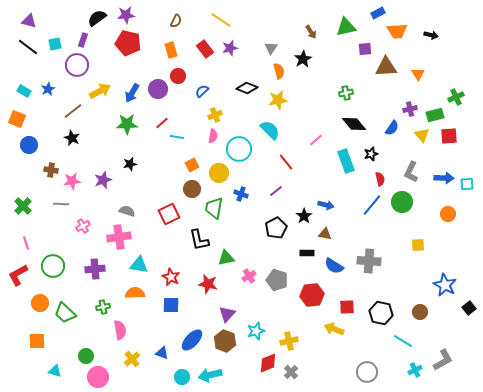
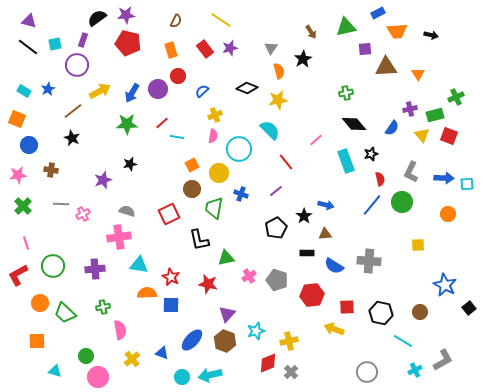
red square at (449, 136): rotated 24 degrees clockwise
pink star at (72, 181): moved 54 px left, 6 px up
pink cross at (83, 226): moved 12 px up
brown triangle at (325, 234): rotated 16 degrees counterclockwise
orange semicircle at (135, 293): moved 12 px right
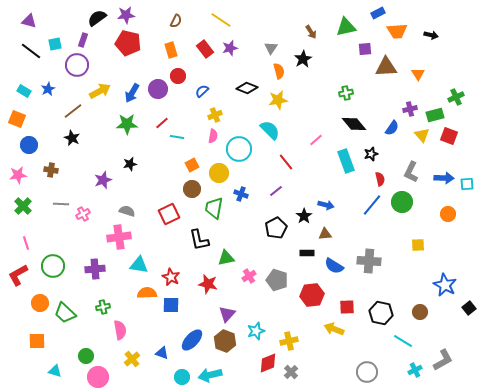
black line at (28, 47): moved 3 px right, 4 px down
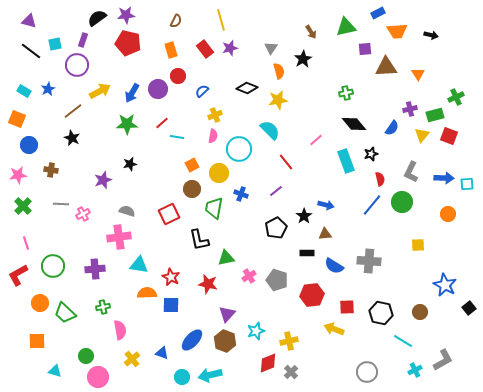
yellow line at (221, 20): rotated 40 degrees clockwise
yellow triangle at (422, 135): rotated 21 degrees clockwise
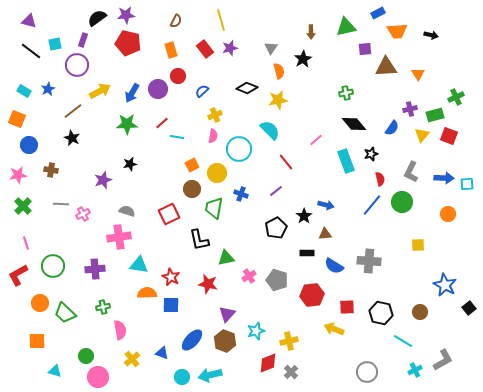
brown arrow at (311, 32): rotated 32 degrees clockwise
yellow circle at (219, 173): moved 2 px left
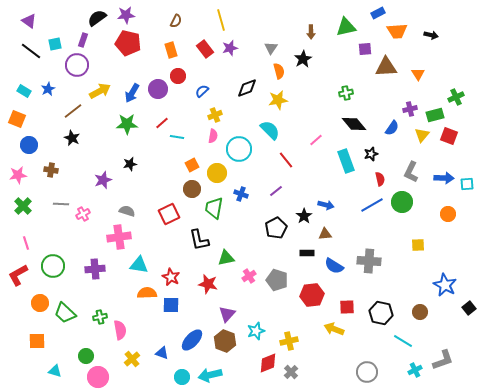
purple triangle at (29, 21): rotated 21 degrees clockwise
black diamond at (247, 88): rotated 40 degrees counterclockwise
red line at (286, 162): moved 2 px up
blue line at (372, 205): rotated 20 degrees clockwise
green cross at (103, 307): moved 3 px left, 10 px down
gray L-shape at (443, 360): rotated 10 degrees clockwise
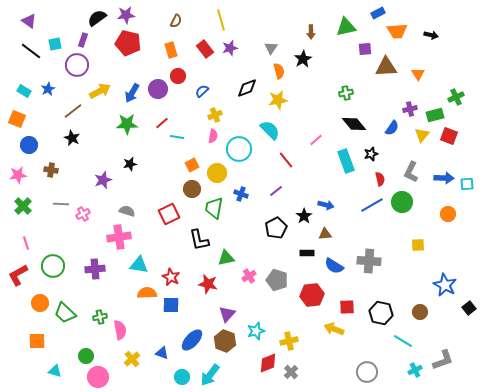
cyan arrow at (210, 375): rotated 40 degrees counterclockwise
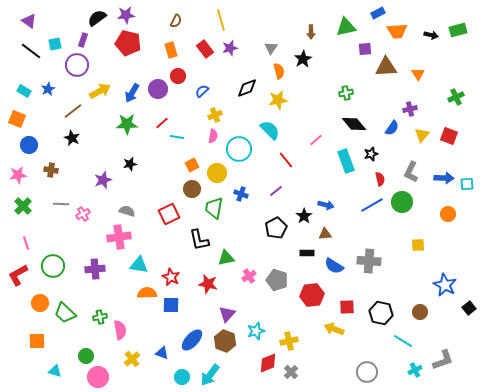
green rectangle at (435, 115): moved 23 px right, 85 px up
